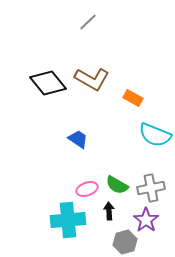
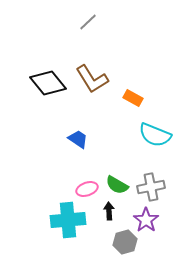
brown L-shape: rotated 28 degrees clockwise
gray cross: moved 1 px up
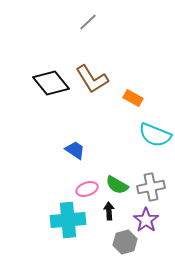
black diamond: moved 3 px right
blue trapezoid: moved 3 px left, 11 px down
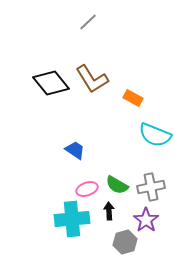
cyan cross: moved 4 px right, 1 px up
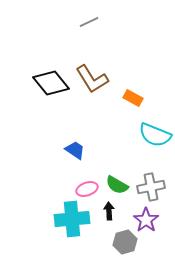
gray line: moved 1 px right; rotated 18 degrees clockwise
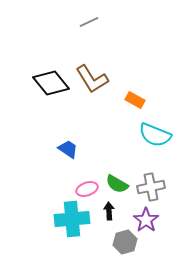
orange rectangle: moved 2 px right, 2 px down
blue trapezoid: moved 7 px left, 1 px up
green semicircle: moved 1 px up
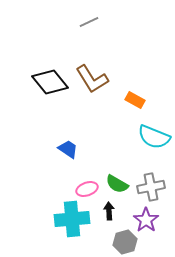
black diamond: moved 1 px left, 1 px up
cyan semicircle: moved 1 px left, 2 px down
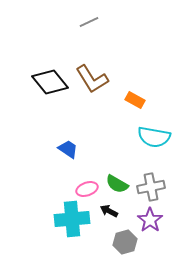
cyan semicircle: rotated 12 degrees counterclockwise
black arrow: rotated 60 degrees counterclockwise
purple star: moved 4 px right
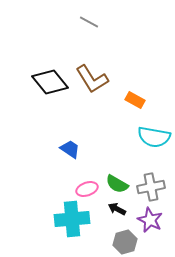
gray line: rotated 54 degrees clockwise
blue trapezoid: moved 2 px right
black arrow: moved 8 px right, 2 px up
purple star: rotated 10 degrees counterclockwise
